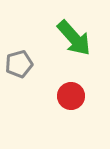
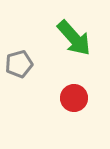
red circle: moved 3 px right, 2 px down
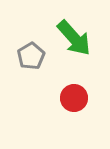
gray pentagon: moved 12 px right, 8 px up; rotated 16 degrees counterclockwise
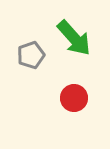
gray pentagon: moved 1 px up; rotated 12 degrees clockwise
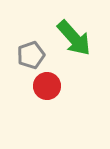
red circle: moved 27 px left, 12 px up
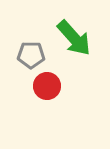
gray pentagon: rotated 20 degrees clockwise
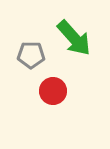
red circle: moved 6 px right, 5 px down
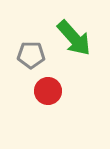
red circle: moved 5 px left
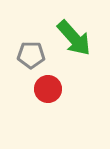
red circle: moved 2 px up
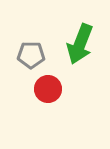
green arrow: moved 6 px right, 6 px down; rotated 63 degrees clockwise
